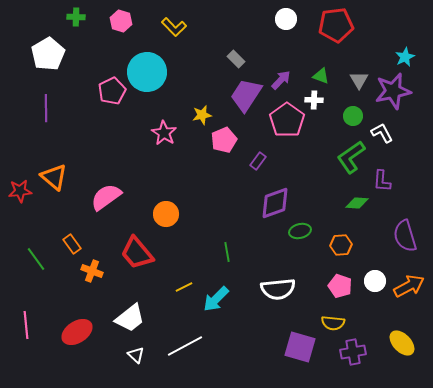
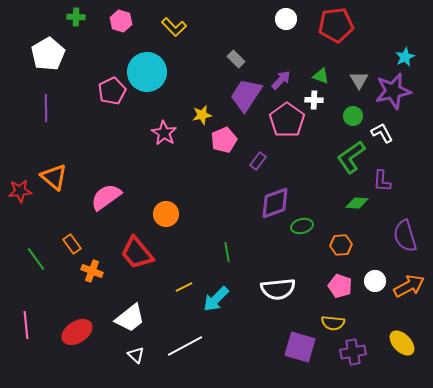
green ellipse at (300, 231): moved 2 px right, 5 px up
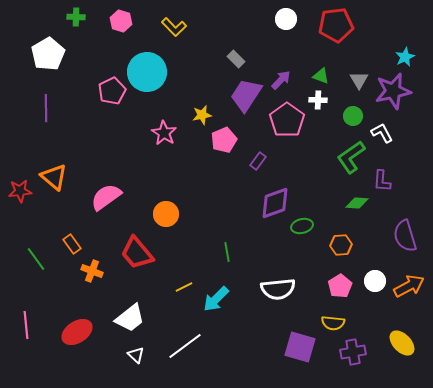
white cross at (314, 100): moved 4 px right
pink pentagon at (340, 286): rotated 20 degrees clockwise
white line at (185, 346): rotated 9 degrees counterclockwise
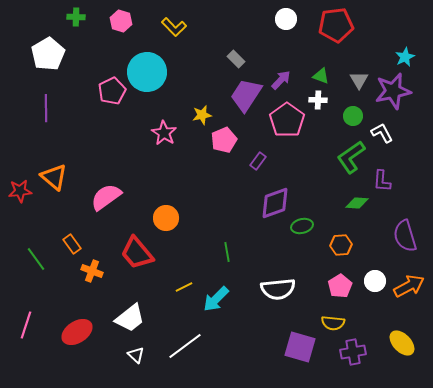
orange circle at (166, 214): moved 4 px down
pink line at (26, 325): rotated 24 degrees clockwise
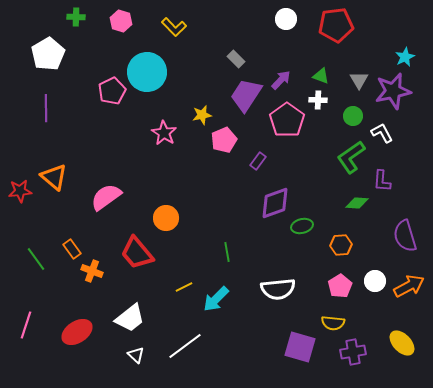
orange rectangle at (72, 244): moved 5 px down
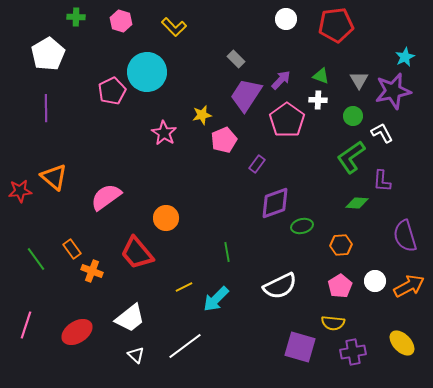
purple rectangle at (258, 161): moved 1 px left, 3 px down
white semicircle at (278, 289): moved 2 px right, 3 px up; rotated 20 degrees counterclockwise
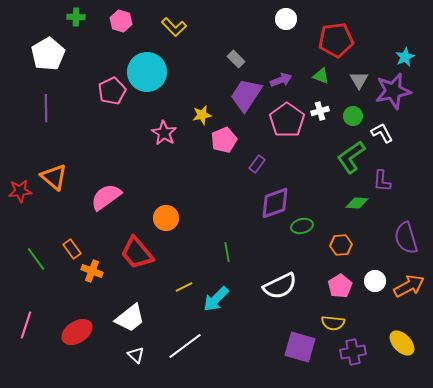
red pentagon at (336, 25): moved 15 px down
purple arrow at (281, 80): rotated 25 degrees clockwise
white cross at (318, 100): moved 2 px right, 11 px down; rotated 18 degrees counterclockwise
purple semicircle at (405, 236): moved 1 px right, 2 px down
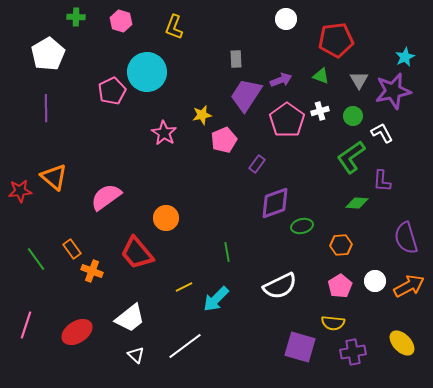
yellow L-shape at (174, 27): rotated 65 degrees clockwise
gray rectangle at (236, 59): rotated 42 degrees clockwise
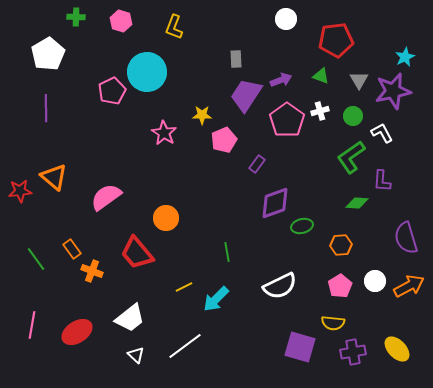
yellow star at (202, 115): rotated 12 degrees clockwise
pink line at (26, 325): moved 6 px right; rotated 8 degrees counterclockwise
yellow ellipse at (402, 343): moved 5 px left, 6 px down
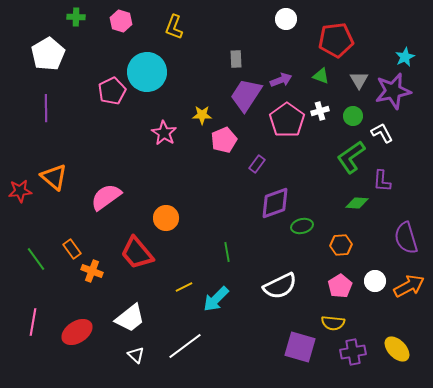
pink line at (32, 325): moved 1 px right, 3 px up
